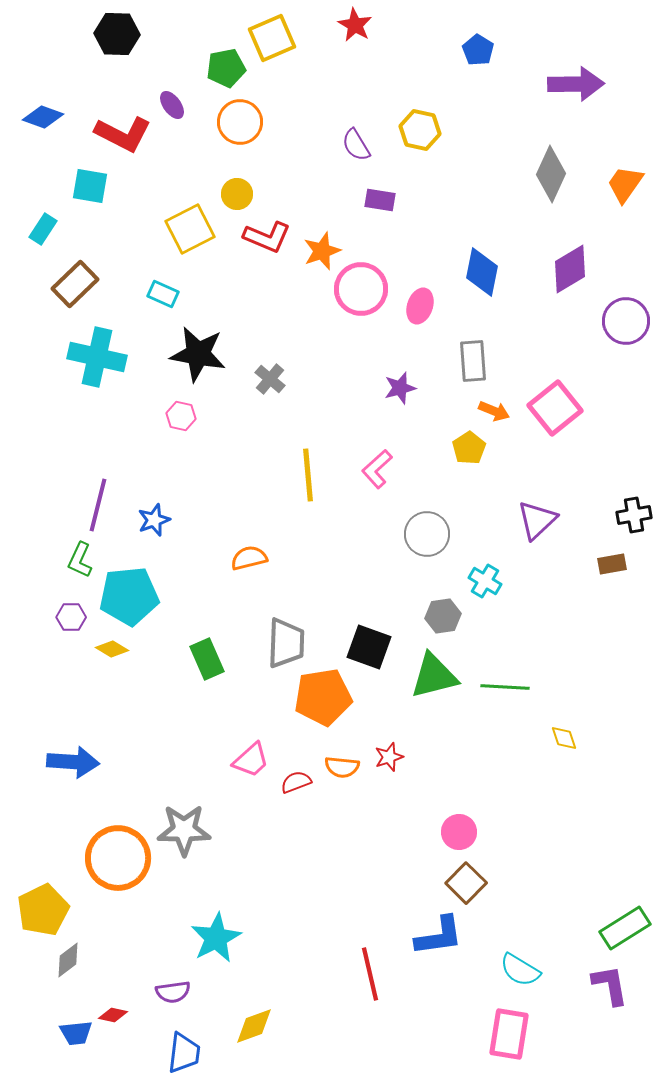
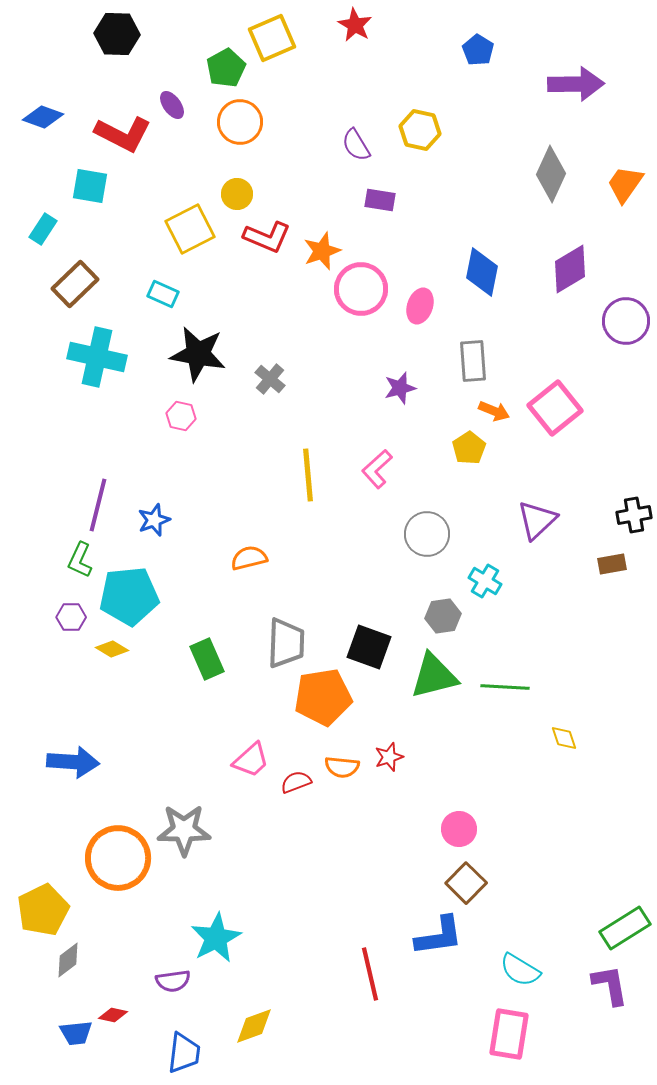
green pentagon at (226, 68): rotated 18 degrees counterclockwise
pink circle at (459, 832): moved 3 px up
purple semicircle at (173, 992): moved 11 px up
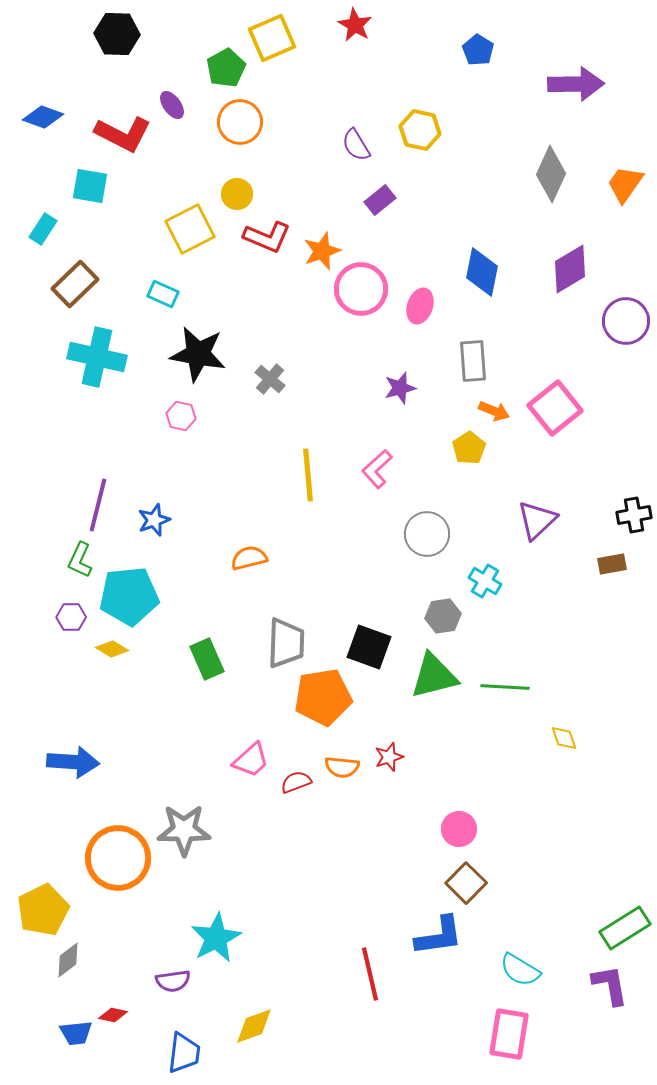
purple rectangle at (380, 200): rotated 48 degrees counterclockwise
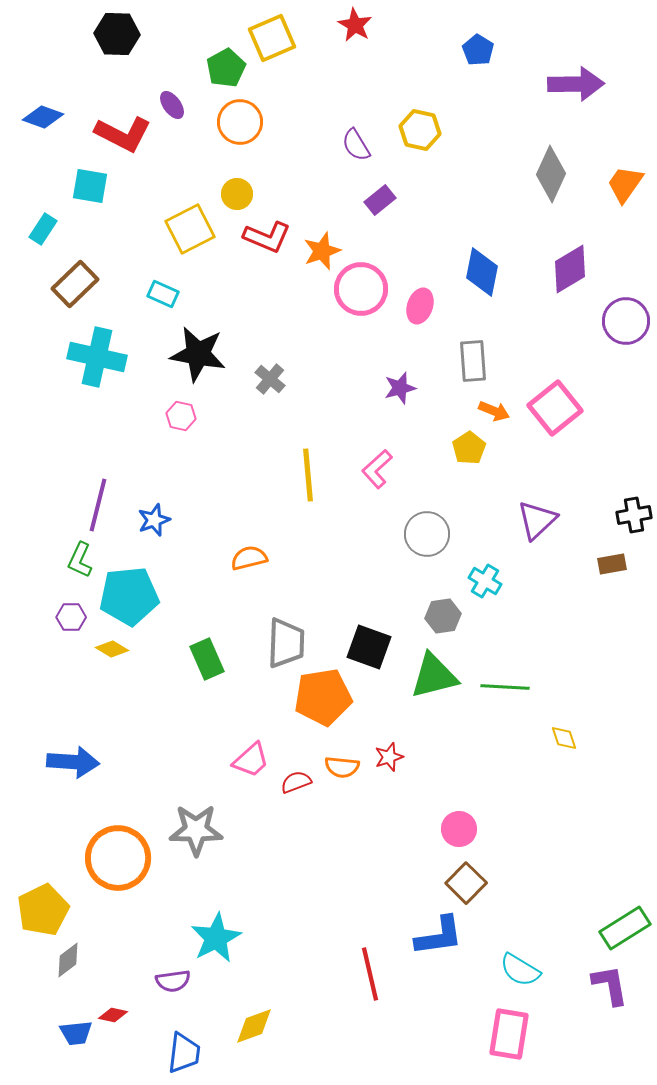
gray star at (184, 830): moved 12 px right
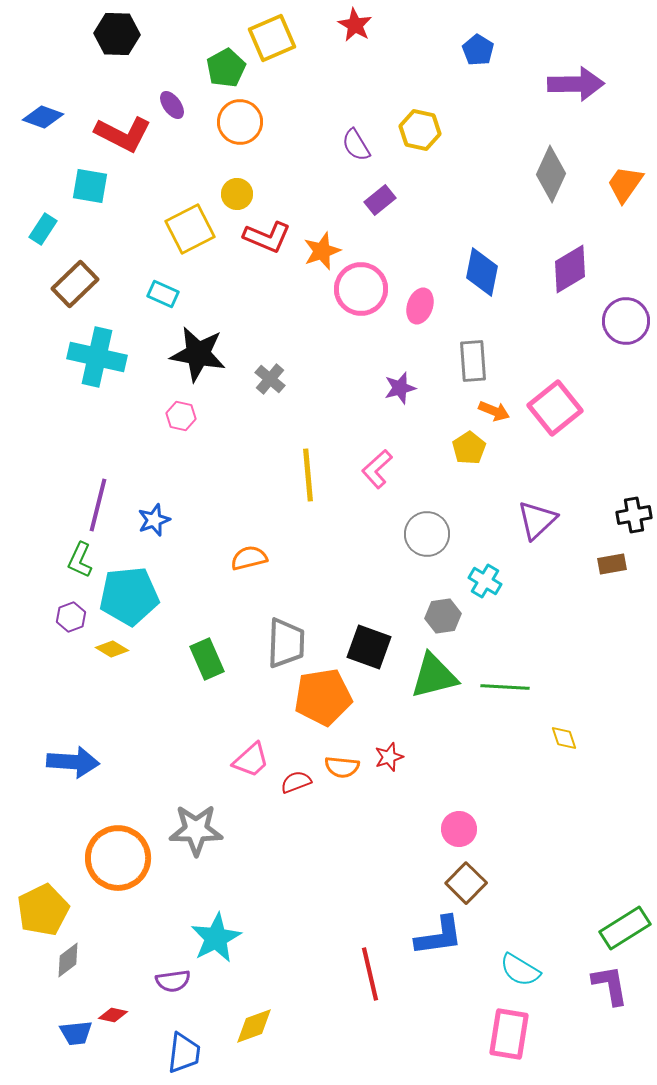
purple hexagon at (71, 617): rotated 20 degrees counterclockwise
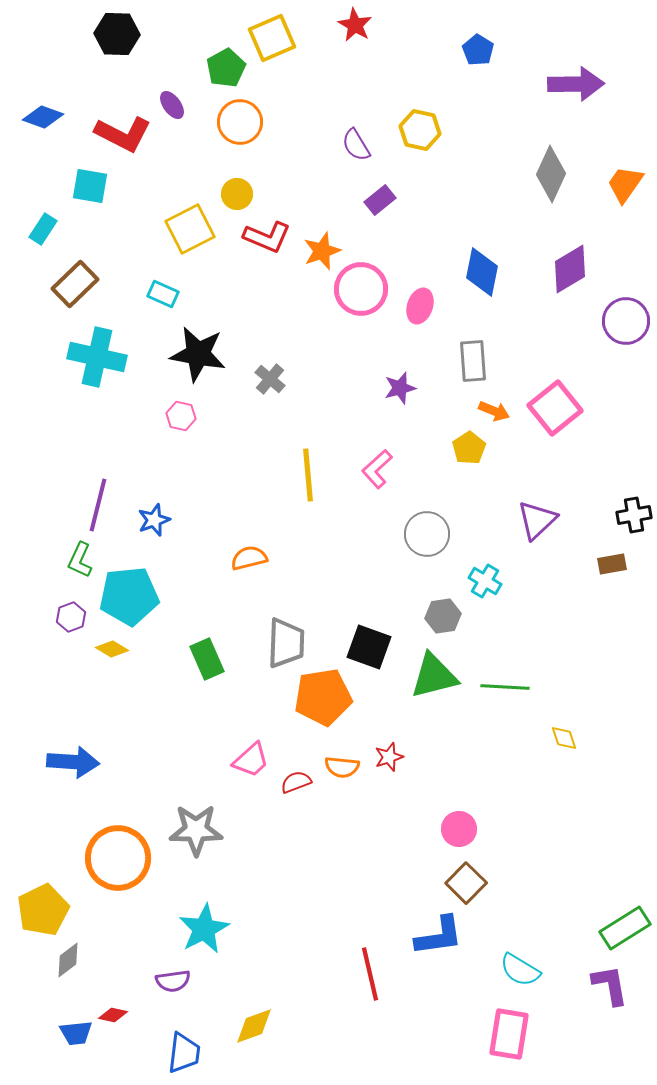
cyan star at (216, 938): moved 12 px left, 9 px up
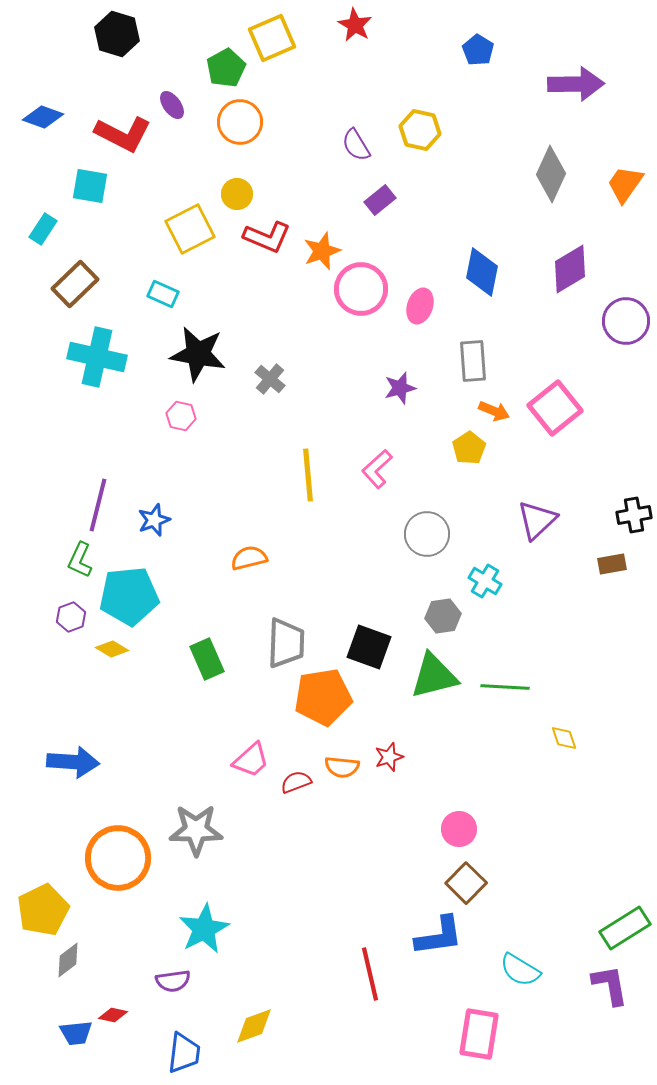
black hexagon at (117, 34): rotated 15 degrees clockwise
pink rectangle at (509, 1034): moved 30 px left
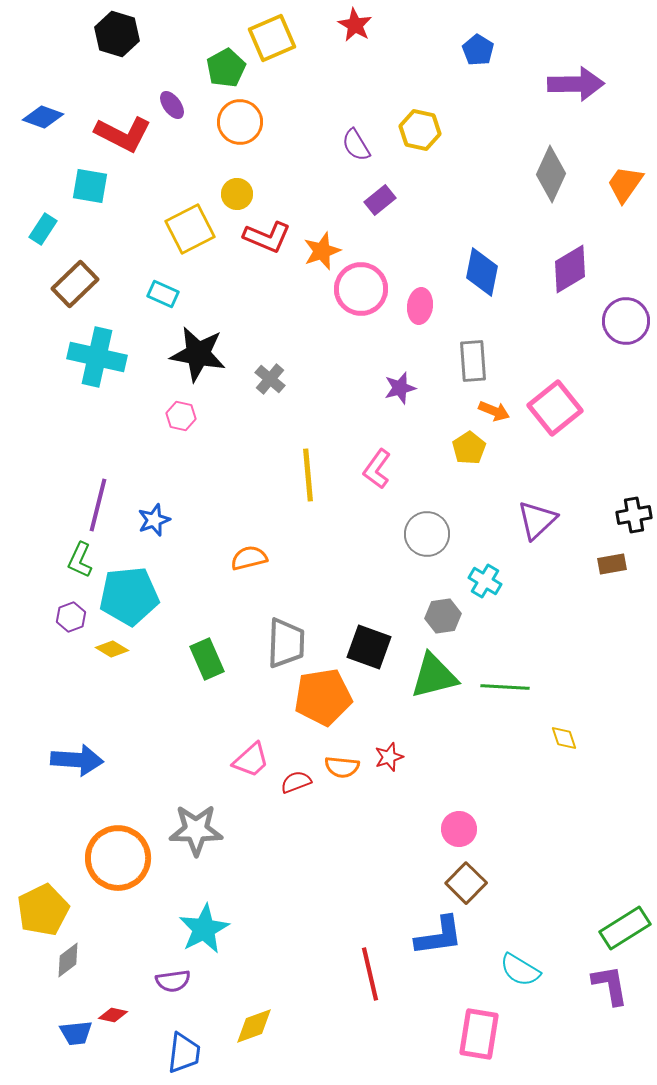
pink ellipse at (420, 306): rotated 12 degrees counterclockwise
pink L-shape at (377, 469): rotated 12 degrees counterclockwise
blue arrow at (73, 762): moved 4 px right, 2 px up
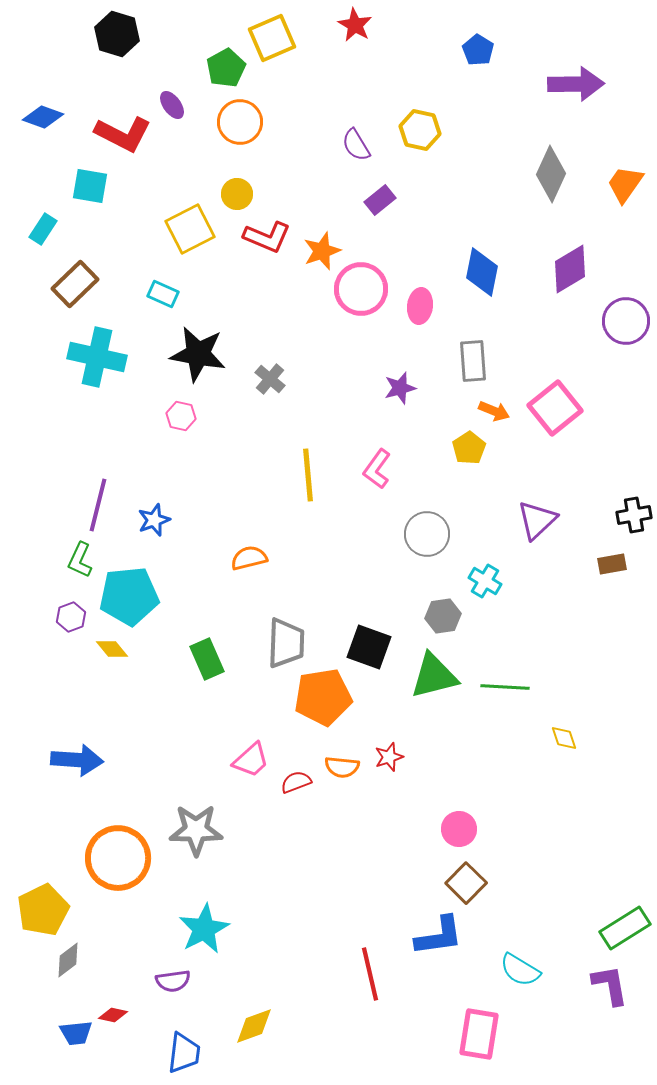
yellow diamond at (112, 649): rotated 20 degrees clockwise
